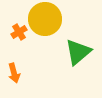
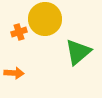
orange cross: rotated 14 degrees clockwise
orange arrow: rotated 72 degrees counterclockwise
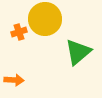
orange arrow: moved 7 px down
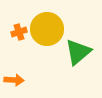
yellow circle: moved 2 px right, 10 px down
